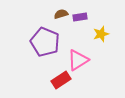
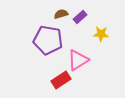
purple rectangle: rotated 32 degrees counterclockwise
yellow star: rotated 21 degrees clockwise
purple pentagon: moved 3 px right, 2 px up; rotated 12 degrees counterclockwise
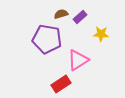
purple pentagon: moved 1 px left, 1 px up
red rectangle: moved 4 px down
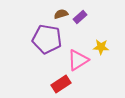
yellow star: moved 13 px down
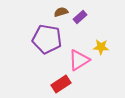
brown semicircle: moved 2 px up
pink triangle: moved 1 px right
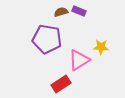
purple rectangle: moved 1 px left, 6 px up; rotated 64 degrees clockwise
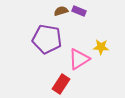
brown semicircle: moved 1 px up
pink triangle: moved 1 px up
red rectangle: rotated 24 degrees counterclockwise
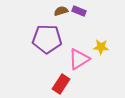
purple pentagon: rotated 8 degrees counterclockwise
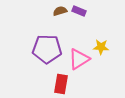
brown semicircle: moved 1 px left
purple pentagon: moved 10 px down
red rectangle: rotated 24 degrees counterclockwise
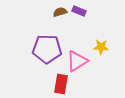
brown semicircle: moved 1 px down
pink triangle: moved 2 px left, 2 px down
